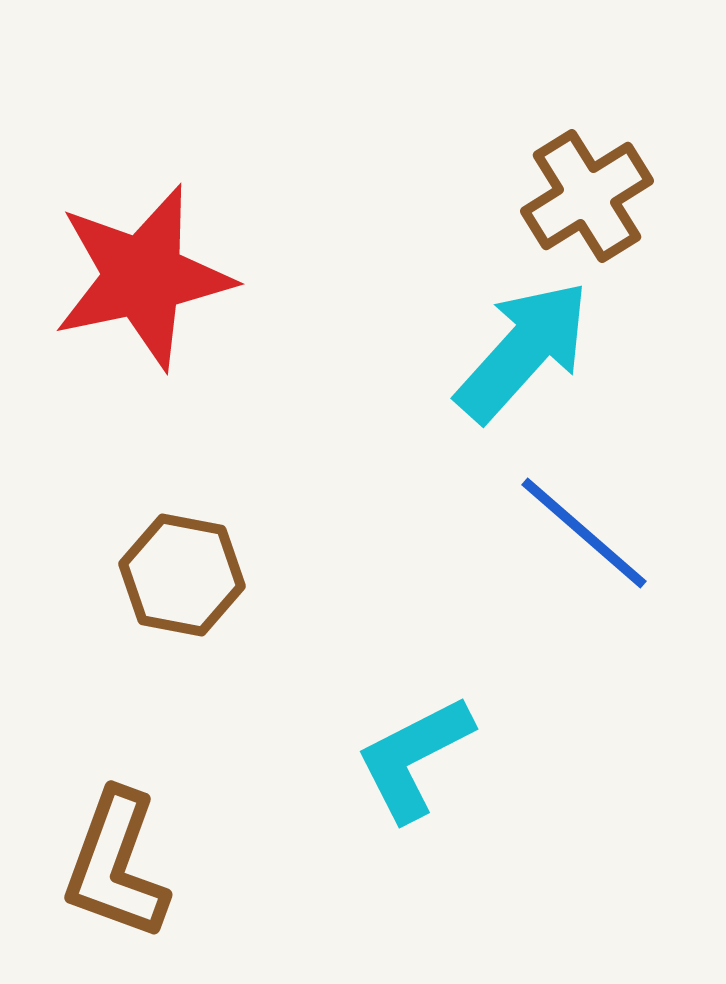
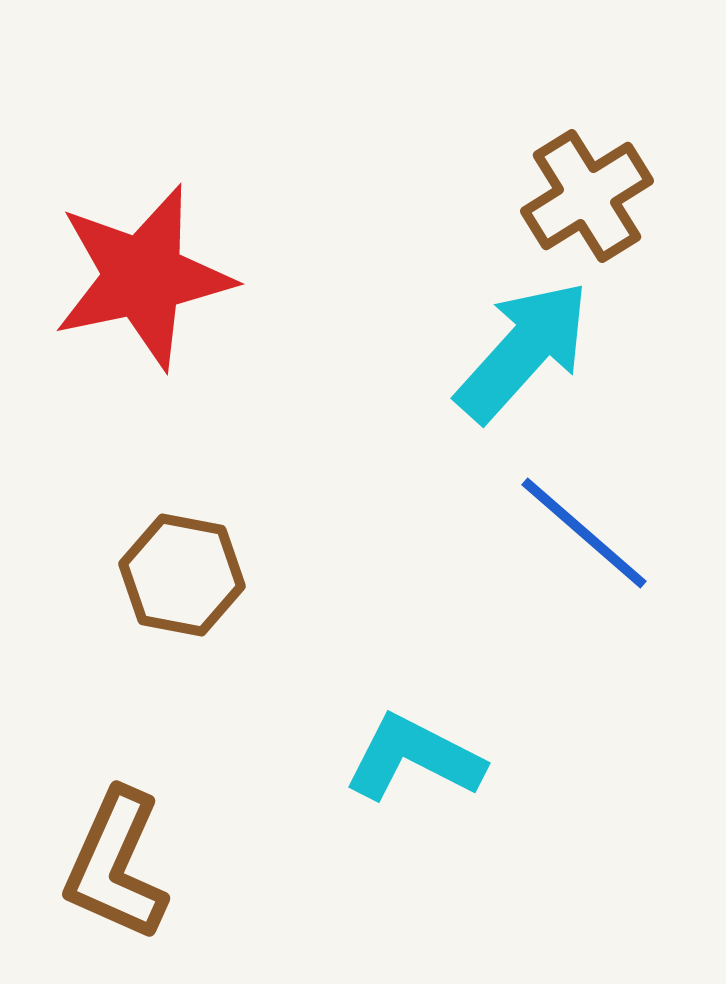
cyan L-shape: rotated 54 degrees clockwise
brown L-shape: rotated 4 degrees clockwise
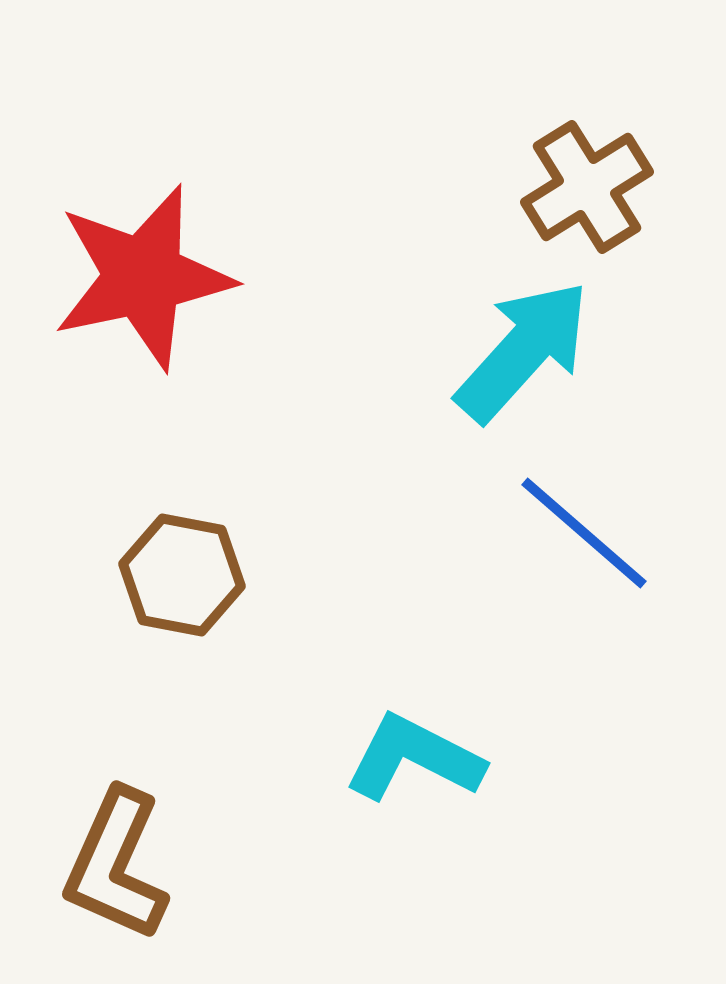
brown cross: moved 9 px up
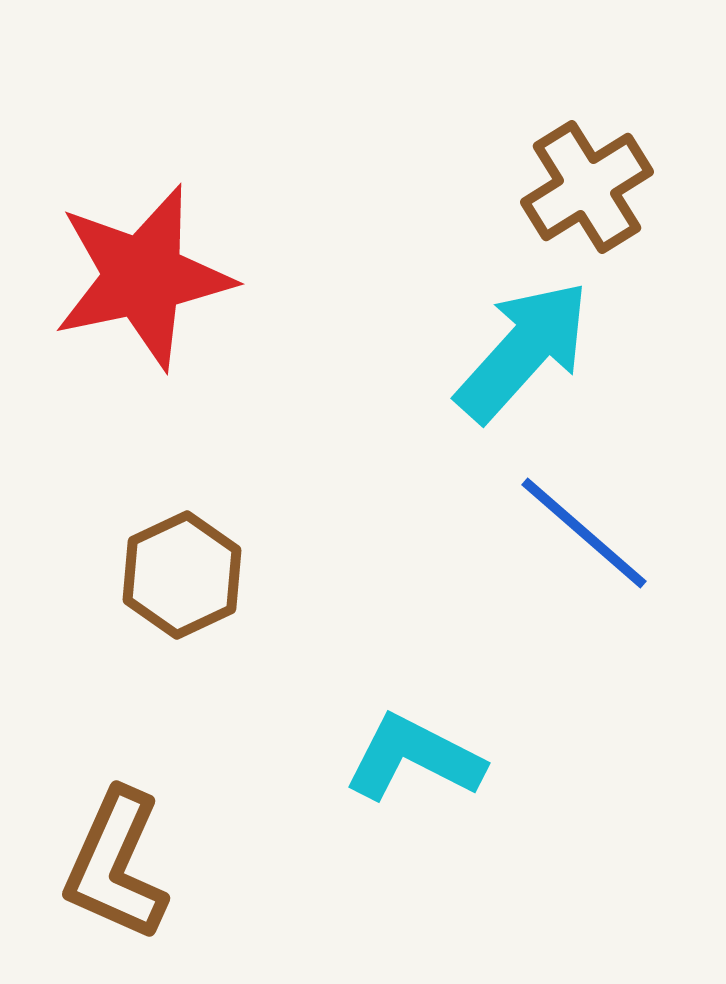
brown hexagon: rotated 24 degrees clockwise
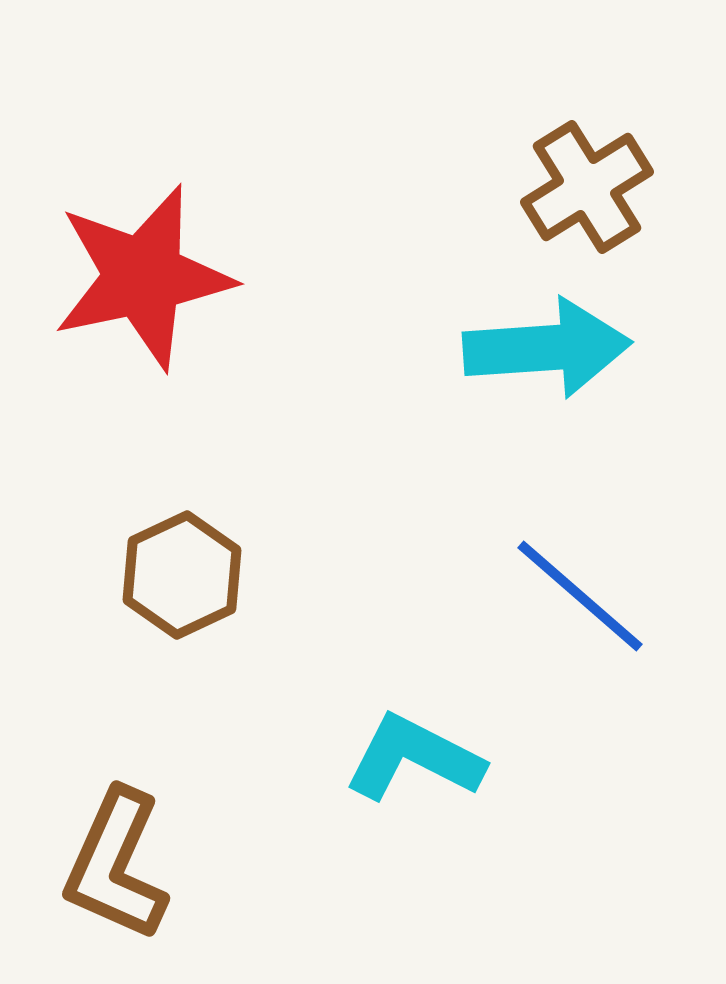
cyan arrow: moved 24 px right, 3 px up; rotated 44 degrees clockwise
blue line: moved 4 px left, 63 px down
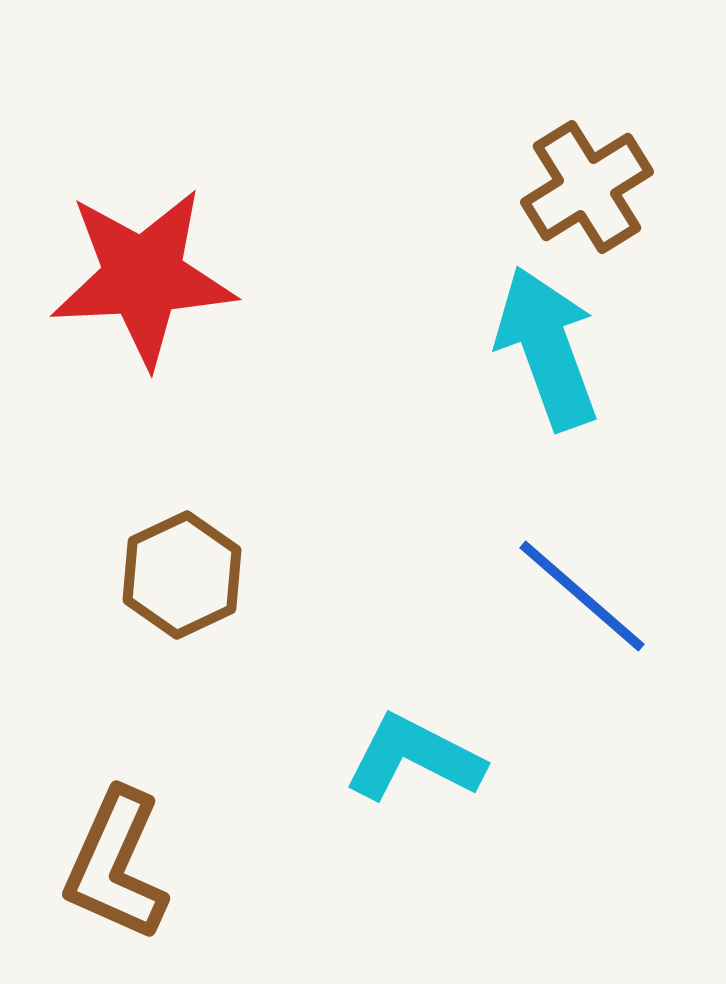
red star: rotated 9 degrees clockwise
cyan arrow: rotated 106 degrees counterclockwise
blue line: moved 2 px right
